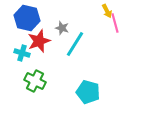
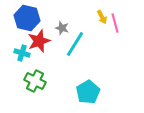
yellow arrow: moved 5 px left, 6 px down
cyan pentagon: rotated 25 degrees clockwise
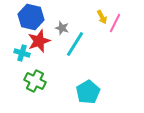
blue hexagon: moved 4 px right, 1 px up
pink line: rotated 42 degrees clockwise
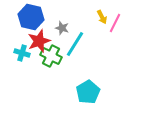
green cross: moved 16 px right, 25 px up
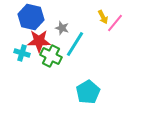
yellow arrow: moved 1 px right
pink line: rotated 12 degrees clockwise
red star: rotated 20 degrees clockwise
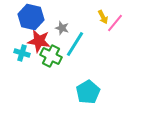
red star: rotated 10 degrees clockwise
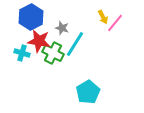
blue hexagon: rotated 20 degrees clockwise
green cross: moved 2 px right, 3 px up
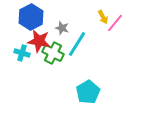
cyan line: moved 2 px right
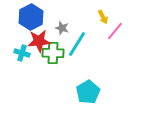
pink line: moved 8 px down
red star: rotated 15 degrees counterclockwise
green cross: rotated 25 degrees counterclockwise
